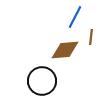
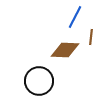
brown diamond: rotated 8 degrees clockwise
black circle: moved 3 px left
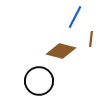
brown line: moved 2 px down
brown diamond: moved 4 px left, 1 px down; rotated 12 degrees clockwise
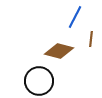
brown diamond: moved 2 px left
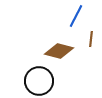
blue line: moved 1 px right, 1 px up
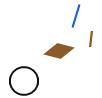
blue line: rotated 10 degrees counterclockwise
black circle: moved 15 px left
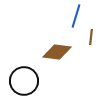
brown line: moved 2 px up
brown diamond: moved 2 px left, 1 px down; rotated 8 degrees counterclockwise
